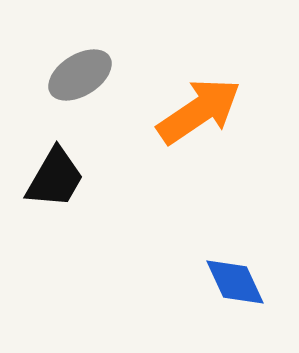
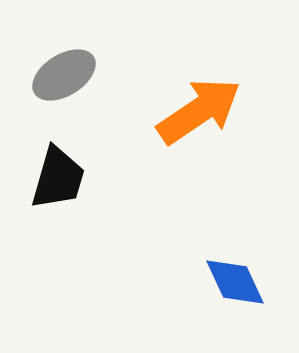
gray ellipse: moved 16 px left
black trapezoid: moved 3 px right; rotated 14 degrees counterclockwise
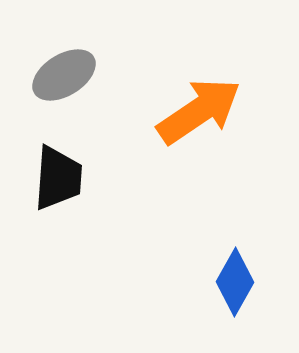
black trapezoid: rotated 12 degrees counterclockwise
blue diamond: rotated 54 degrees clockwise
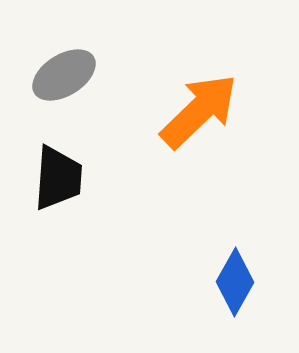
orange arrow: rotated 10 degrees counterclockwise
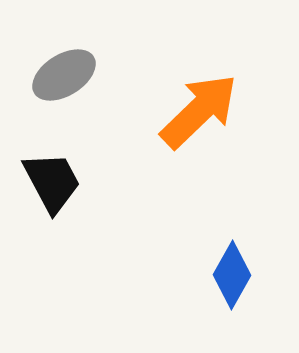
black trapezoid: moved 6 px left, 4 px down; rotated 32 degrees counterclockwise
blue diamond: moved 3 px left, 7 px up
